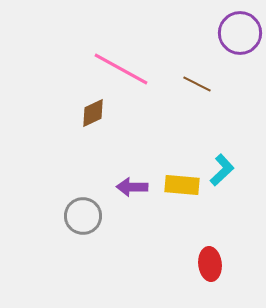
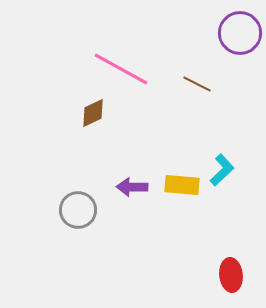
gray circle: moved 5 px left, 6 px up
red ellipse: moved 21 px right, 11 px down
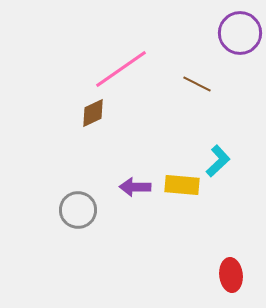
pink line: rotated 64 degrees counterclockwise
cyan L-shape: moved 4 px left, 9 px up
purple arrow: moved 3 px right
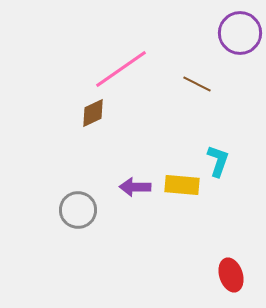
cyan L-shape: rotated 28 degrees counterclockwise
red ellipse: rotated 12 degrees counterclockwise
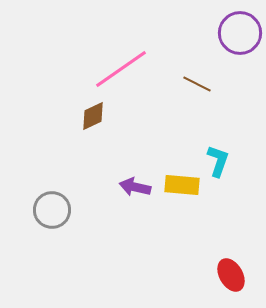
brown diamond: moved 3 px down
purple arrow: rotated 12 degrees clockwise
gray circle: moved 26 px left
red ellipse: rotated 12 degrees counterclockwise
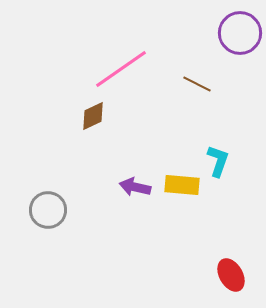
gray circle: moved 4 px left
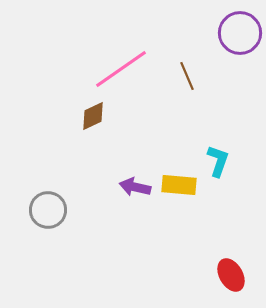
brown line: moved 10 px left, 8 px up; rotated 40 degrees clockwise
yellow rectangle: moved 3 px left
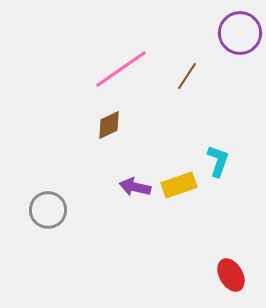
brown line: rotated 56 degrees clockwise
brown diamond: moved 16 px right, 9 px down
yellow rectangle: rotated 24 degrees counterclockwise
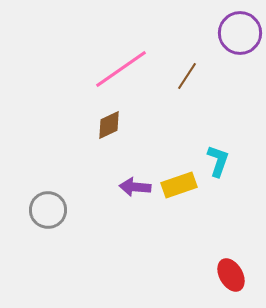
purple arrow: rotated 8 degrees counterclockwise
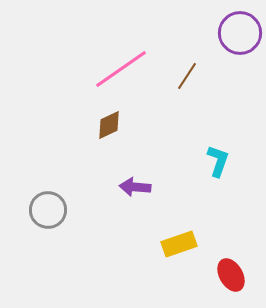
yellow rectangle: moved 59 px down
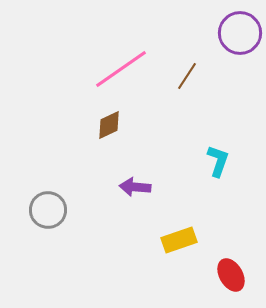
yellow rectangle: moved 4 px up
